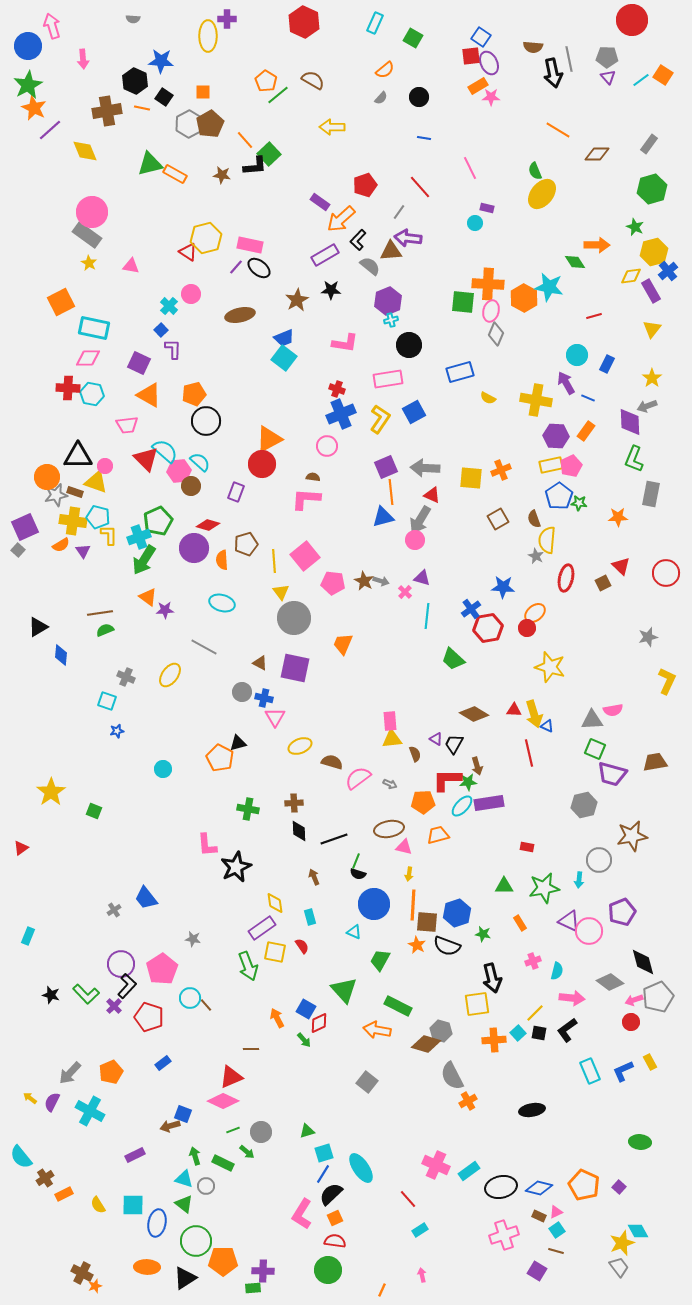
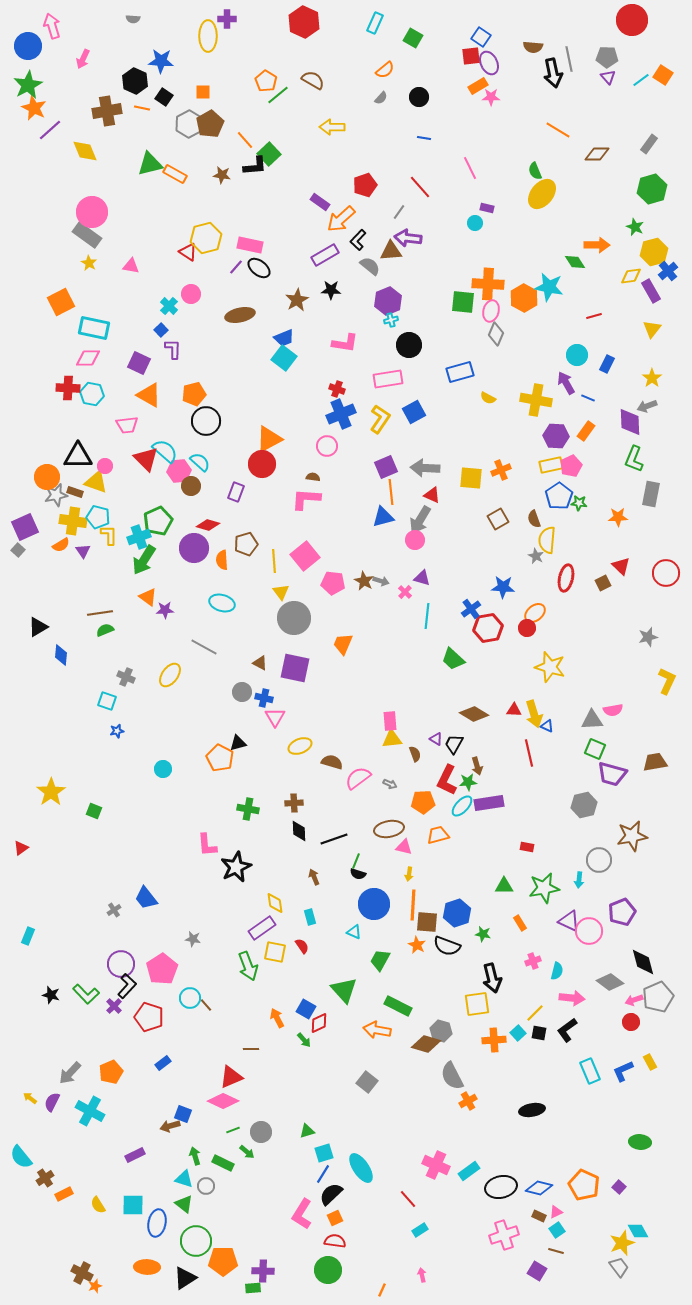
pink arrow at (83, 59): rotated 30 degrees clockwise
red L-shape at (447, 780): rotated 64 degrees counterclockwise
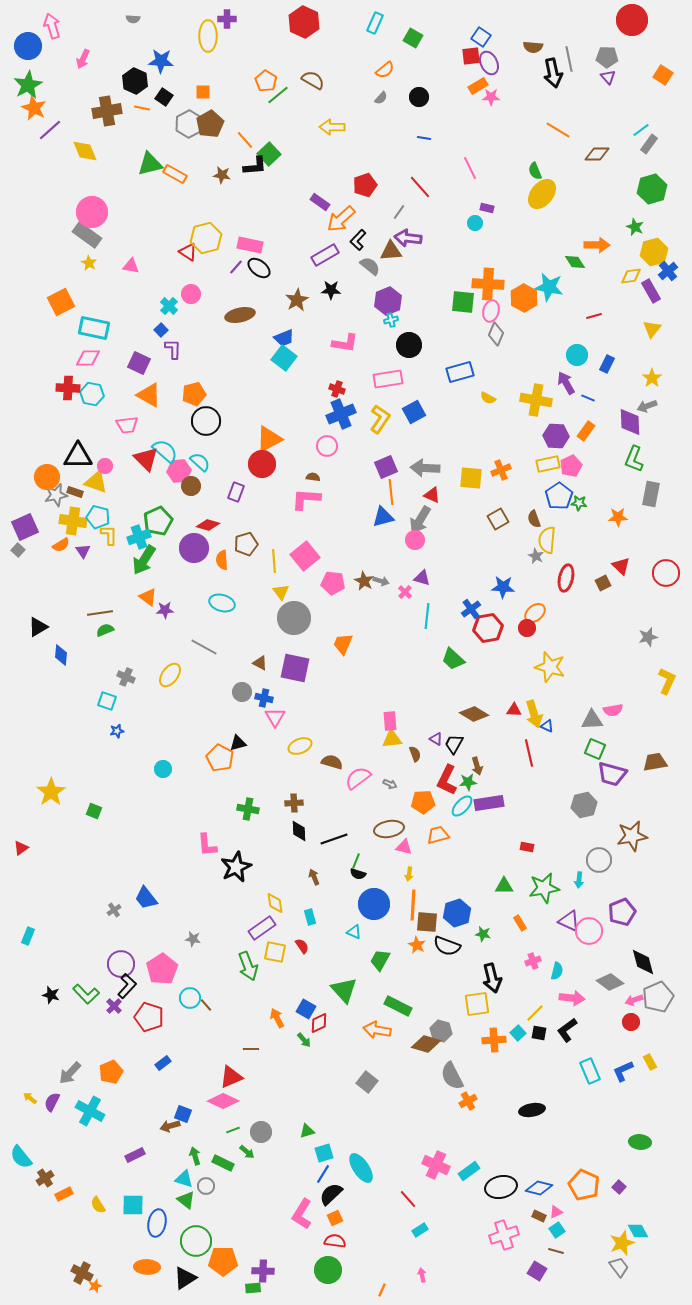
cyan line at (641, 80): moved 50 px down
yellow rectangle at (551, 465): moved 3 px left, 1 px up
green triangle at (184, 1204): moved 2 px right, 4 px up
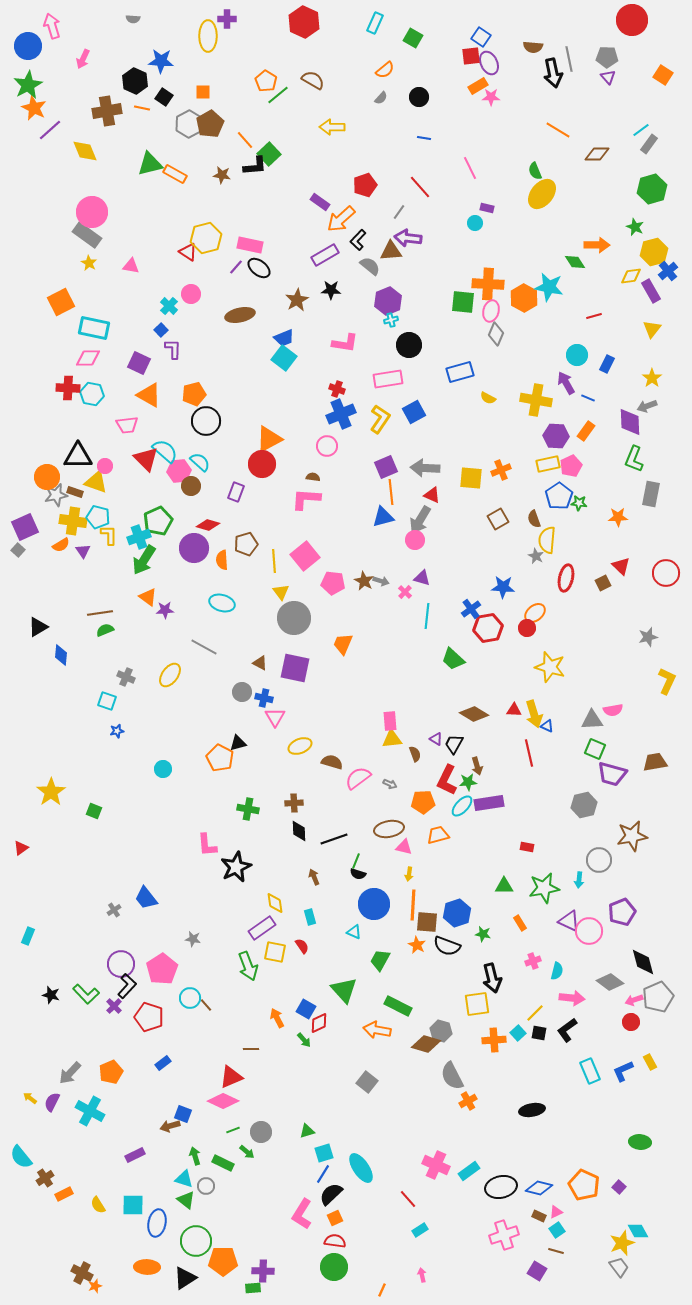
green circle at (328, 1270): moved 6 px right, 3 px up
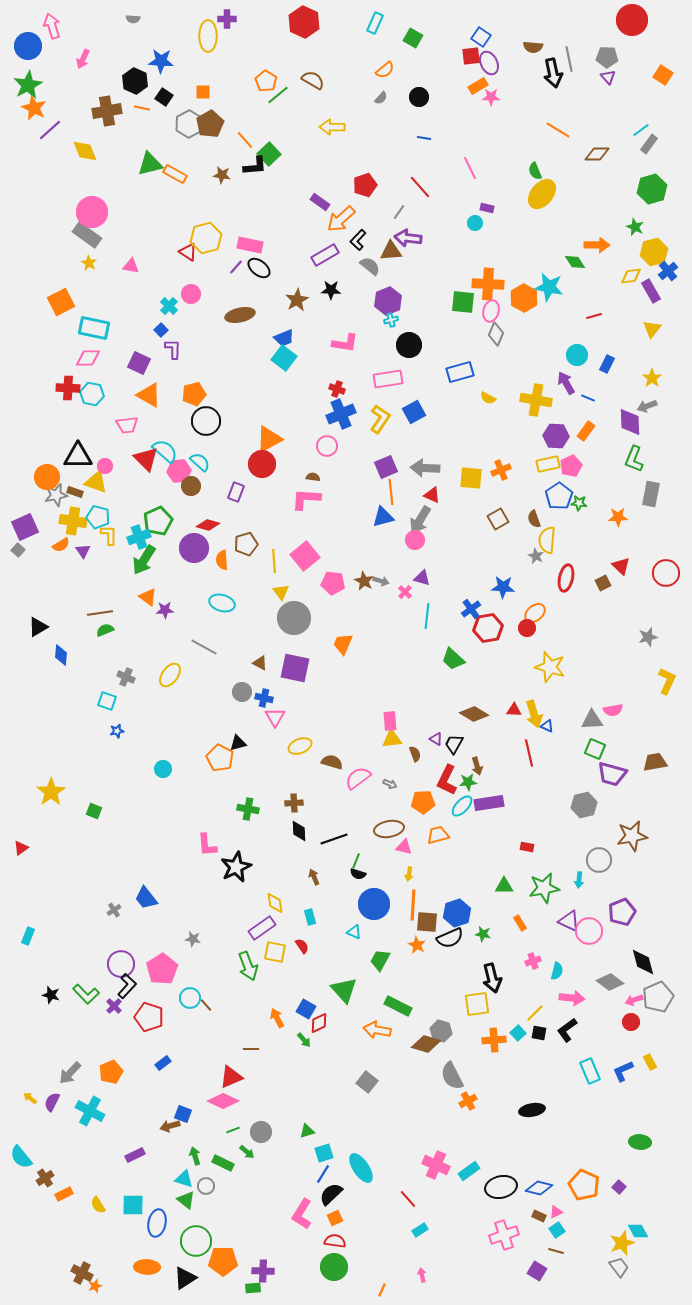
black semicircle at (447, 946): moved 3 px right, 8 px up; rotated 44 degrees counterclockwise
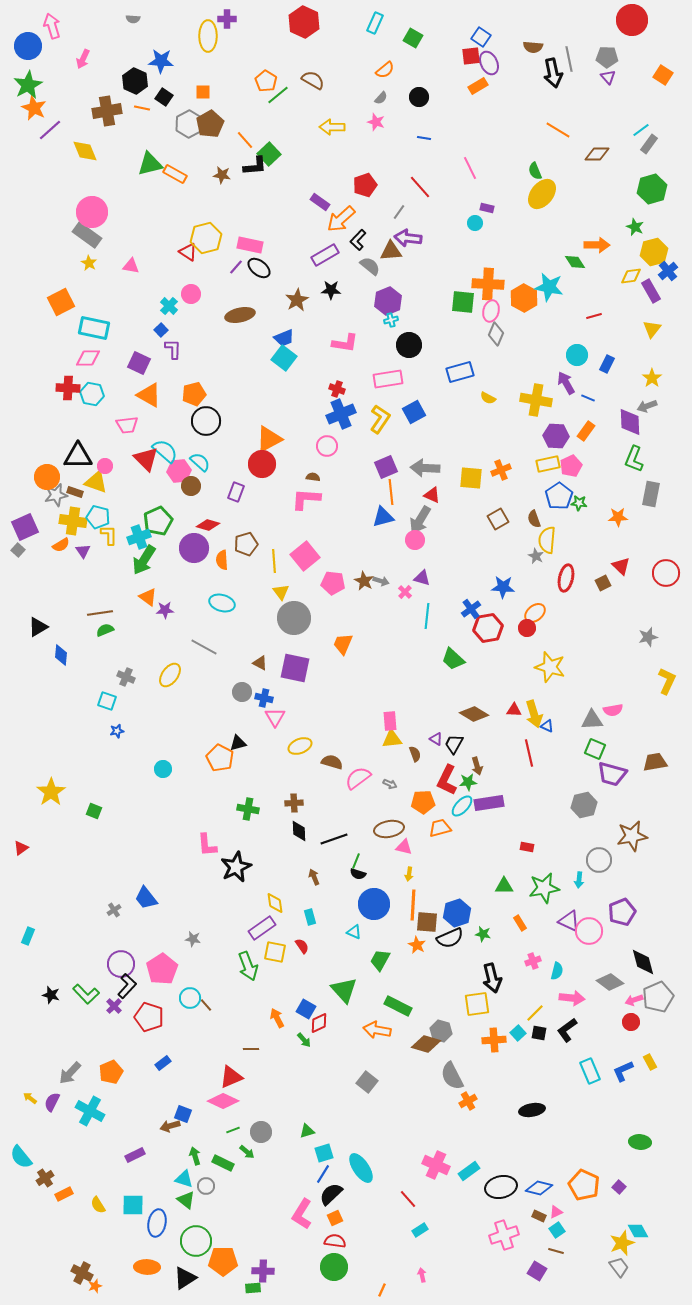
pink star at (491, 97): moved 115 px left, 25 px down; rotated 18 degrees clockwise
orange trapezoid at (438, 835): moved 2 px right, 7 px up
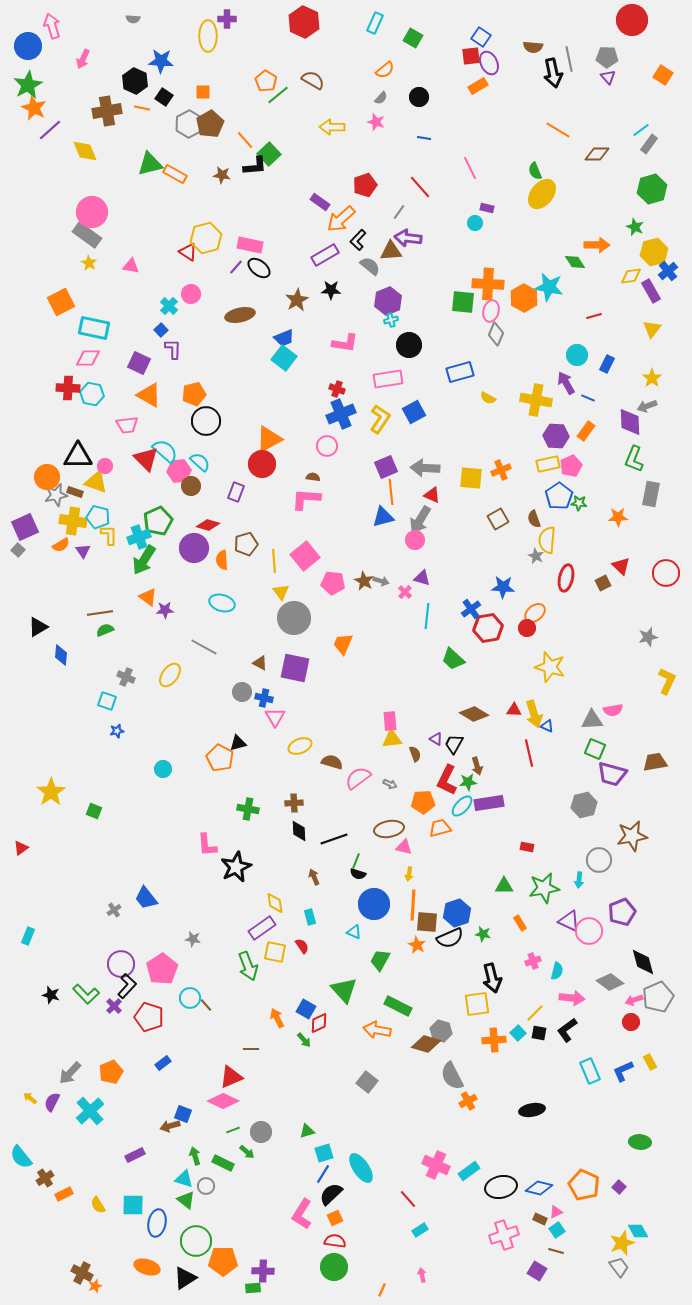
cyan cross at (90, 1111): rotated 20 degrees clockwise
brown rectangle at (539, 1216): moved 1 px right, 3 px down
orange ellipse at (147, 1267): rotated 15 degrees clockwise
